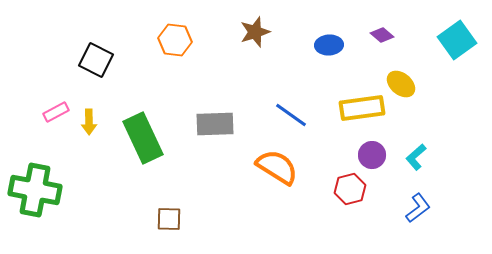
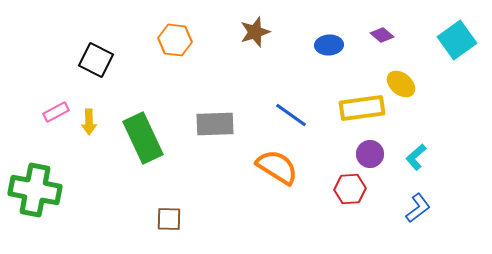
purple circle: moved 2 px left, 1 px up
red hexagon: rotated 12 degrees clockwise
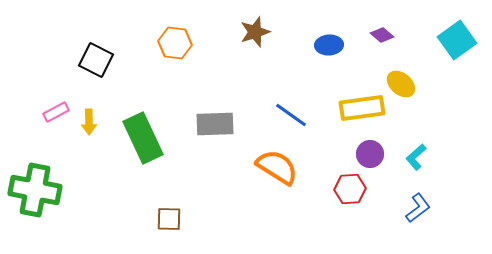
orange hexagon: moved 3 px down
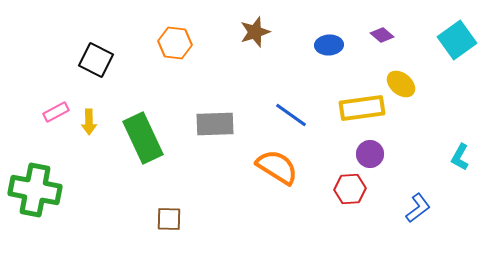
cyan L-shape: moved 44 px right; rotated 20 degrees counterclockwise
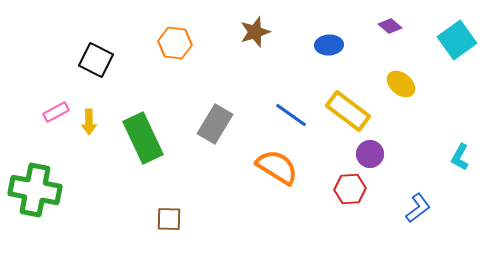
purple diamond: moved 8 px right, 9 px up
yellow rectangle: moved 14 px left, 3 px down; rotated 45 degrees clockwise
gray rectangle: rotated 57 degrees counterclockwise
